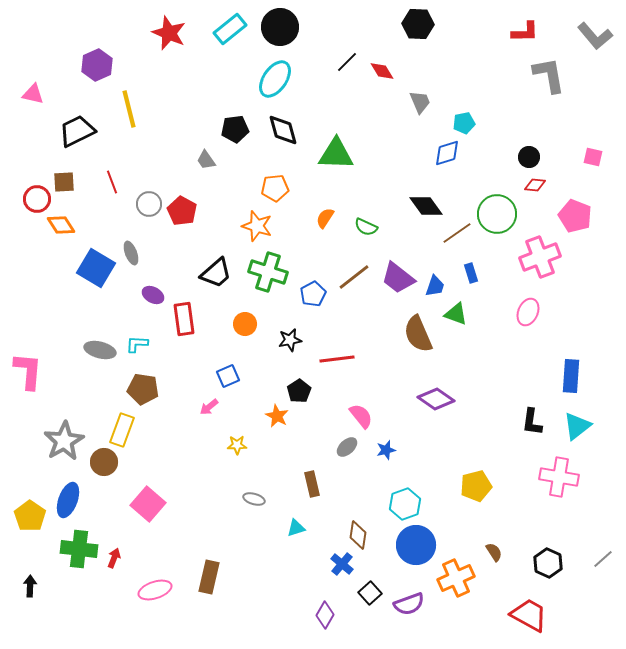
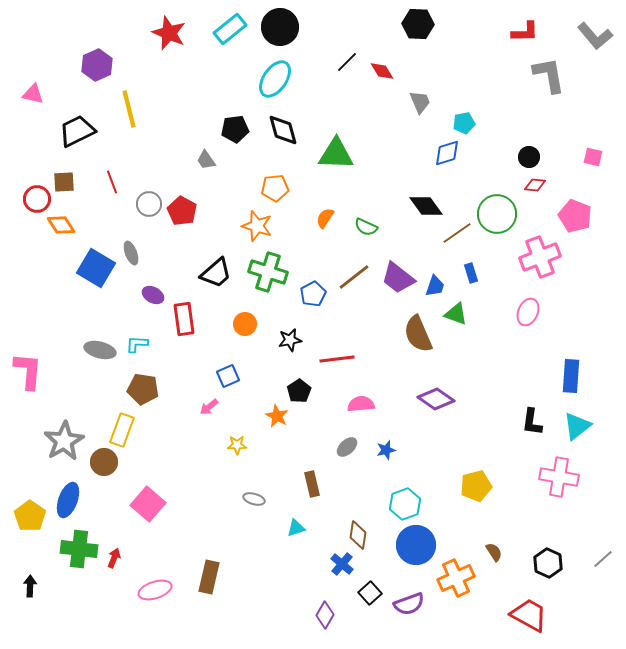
pink semicircle at (361, 416): moved 12 px up; rotated 56 degrees counterclockwise
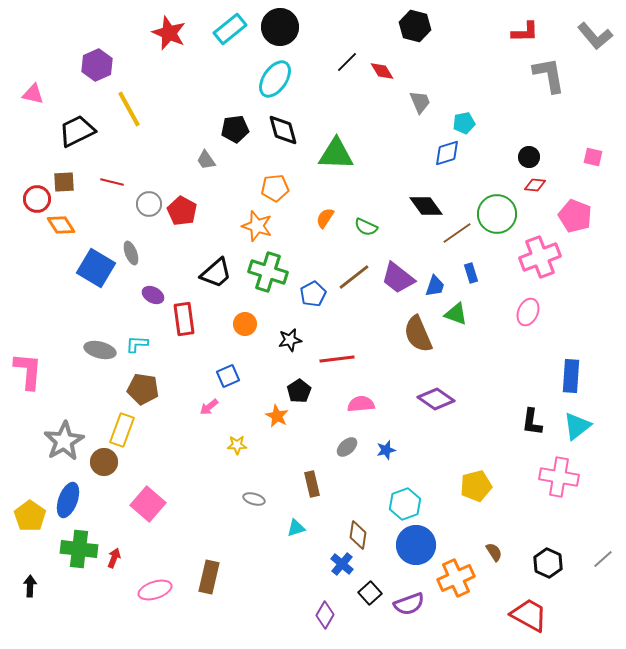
black hexagon at (418, 24): moved 3 px left, 2 px down; rotated 12 degrees clockwise
yellow line at (129, 109): rotated 15 degrees counterclockwise
red line at (112, 182): rotated 55 degrees counterclockwise
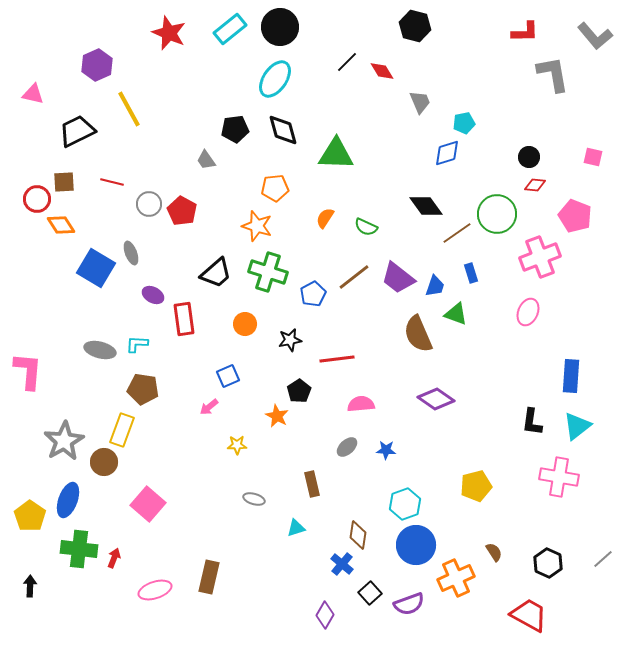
gray L-shape at (549, 75): moved 4 px right, 1 px up
blue star at (386, 450): rotated 18 degrees clockwise
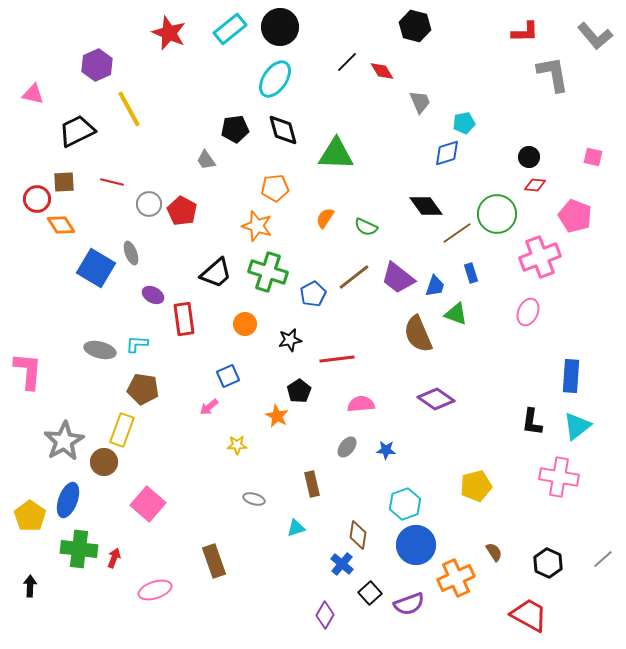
gray ellipse at (347, 447): rotated 10 degrees counterclockwise
brown rectangle at (209, 577): moved 5 px right, 16 px up; rotated 32 degrees counterclockwise
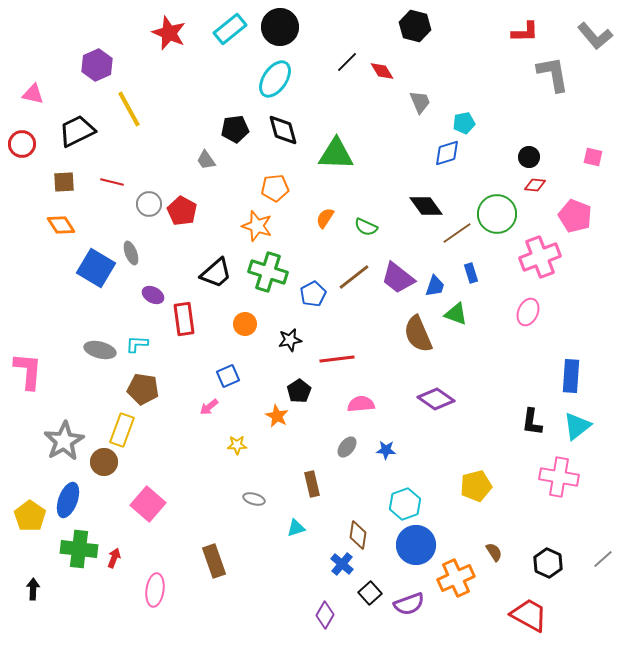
red circle at (37, 199): moved 15 px left, 55 px up
black arrow at (30, 586): moved 3 px right, 3 px down
pink ellipse at (155, 590): rotated 64 degrees counterclockwise
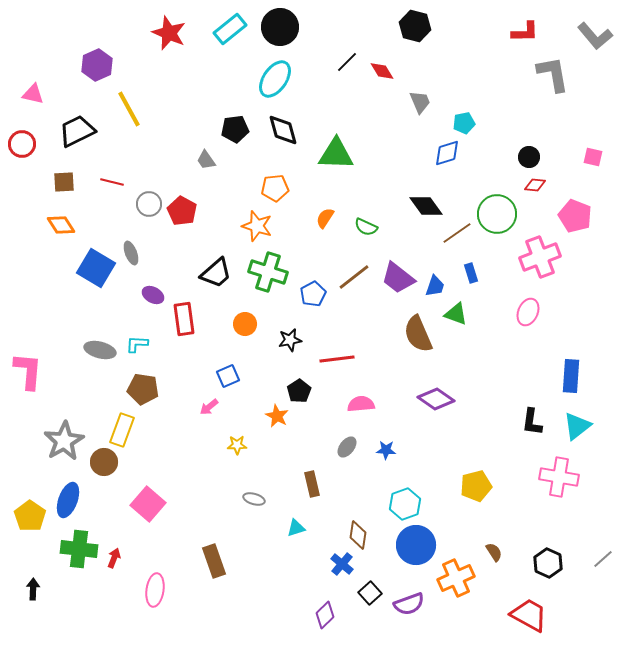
purple diamond at (325, 615): rotated 16 degrees clockwise
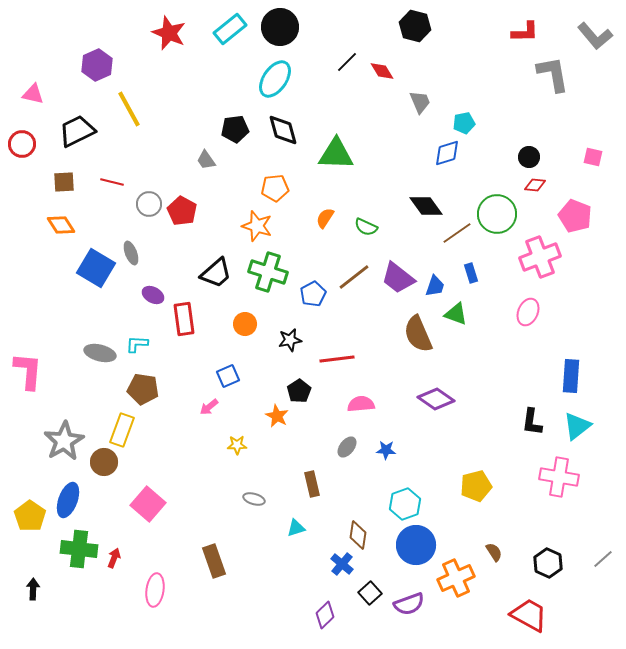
gray ellipse at (100, 350): moved 3 px down
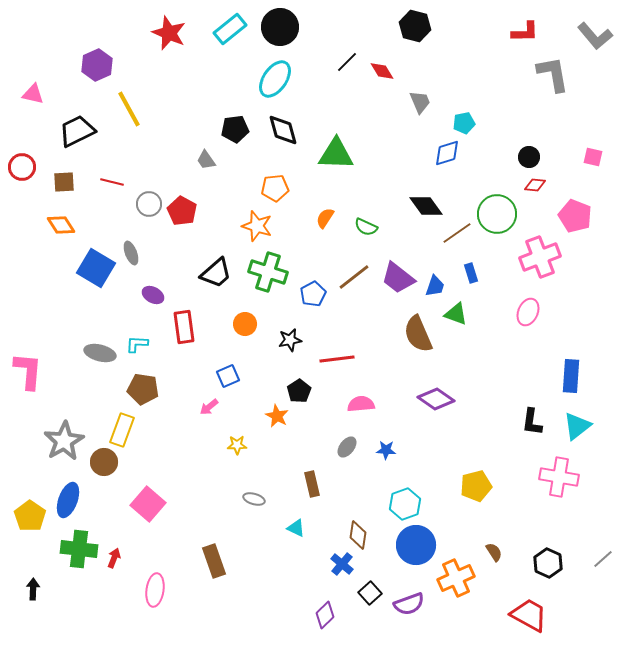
red circle at (22, 144): moved 23 px down
red rectangle at (184, 319): moved 8 px down
cyan triangle at (296, 528): rotated 42 degrees clockwise
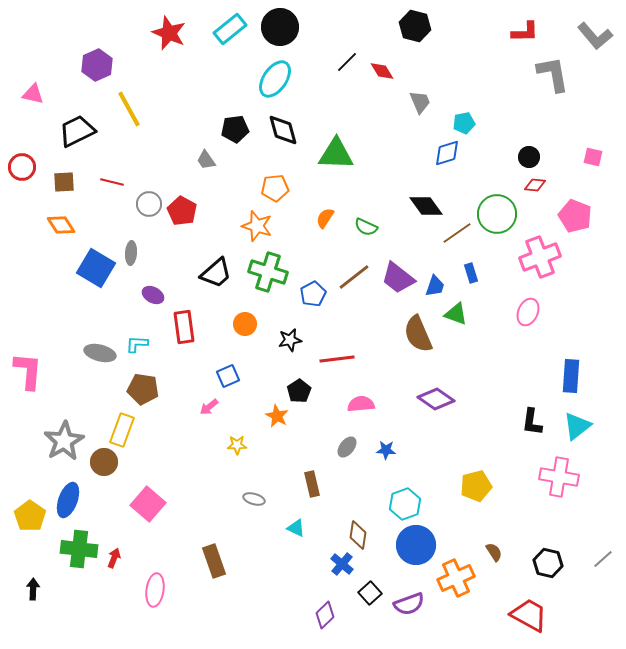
gray ellipse at (131, 253): rotated 25 degrees clockwise
black hexagon at (548, 563): rotated 12 degrees counterclockwise
